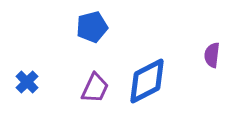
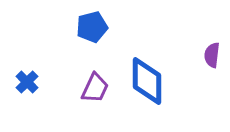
blue diamond: rotated 63 degrees counterclockwise
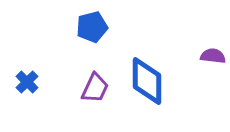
purple semicircle: moved 1 px right, 1 px down; rotated 90 degrees clockwise
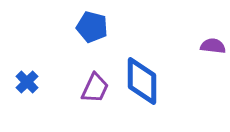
blue pentagon: rotated 28 degrees clockwise
purple semicircle: moved 10 px up
blue diamond: moved 5 px left
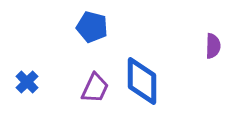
purple semicircle: rotated 85 degrees clockwise
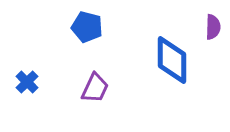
blue pentagon: moved 5 px left
purple semicircle: moved 19 px up
blue diamond: moved 30 px right, 21 px up
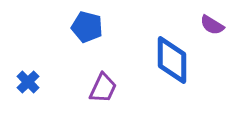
purple semicircle: moved 1 px left, 2 px up; rotated 120 degrees clockwise
blue cross: moved 1 px right
purple trapezoid: moved 8 px right
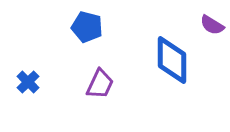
purple trapezoid: moved 3 px left, 4 px up
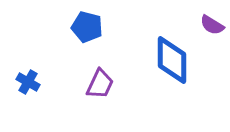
blue cross: rotated 15 degrees counterclockwise
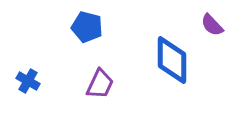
purple semicircle: rotated 15 degrees clockwise
blue cross: moved 1 px up
